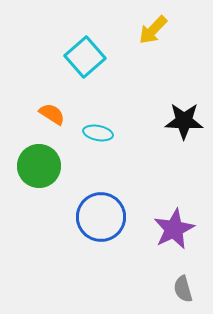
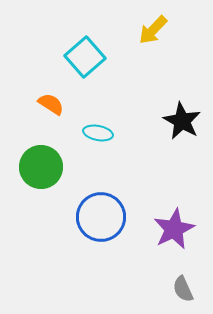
orange semicircle: moved 1 px left, 10 px up
black star: moved 2 px left; rotated 27 degrees clockwise
green circle: moved 2 px right, 1 px down
gray semicircle: rotated 8 degrees counterclockwise
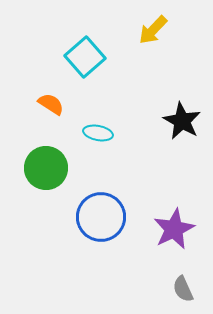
green circle: moved 5 px right, 1 px down
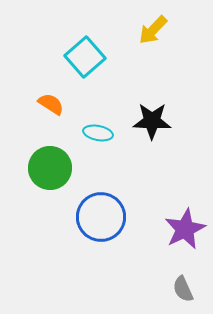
black star: moved 30 px left; rotated 27 degrees counterclockwise
green circle: moved 4 px right
purple star: moved 11 px right
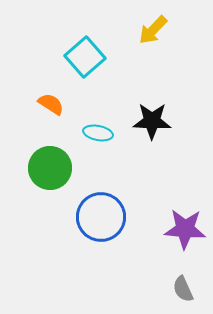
purple star: rotated 30 degrees clockwise
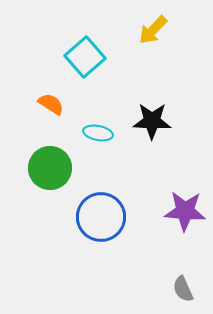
purple star: moved 18 px up
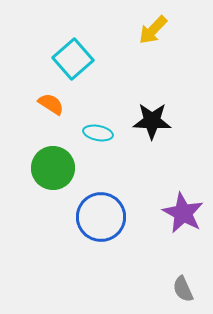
cyan square: moved 12 px left, 2 px down
green circle: moved 3 px right
purple star: moved 2 px left, 2 px down; rotated 24 degrees clockwise
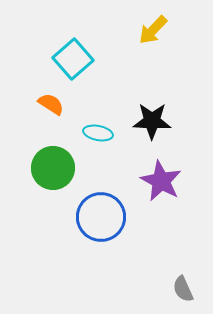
purple star: moved 22 px left, 32 px up
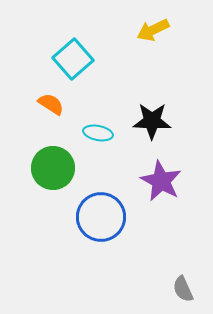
yellow arrow: rotated 20 degrees clockwise
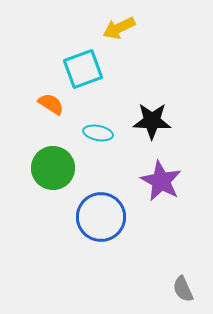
yellow arrow: moved 34 px left, 2 px up
cyan square: moved 10 px right, 10 px down; rotated 21 degrees clockwise
